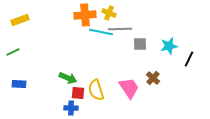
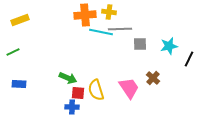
yellow cross: moved 1 px up; rotated 16 degrees counterclockwise
blue cross: moved 1 px right, 1 px up
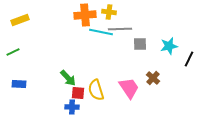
green arrow: rotated 24 degrees clockwise
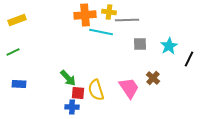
yellow rectangle: moved 3 px left
gray line: moved 7 px right, 9 px up
cyan star: rotated 18 degrees counterclockwise
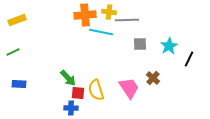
blue cross: moved 1 px left, 1 px down
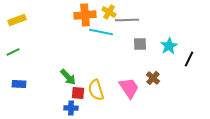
yellow cross: rotated 24 degrees clockwise
green arrow: moved 1 px up
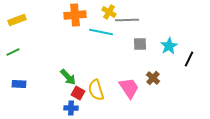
orange cross: moved 10 px left
red square: rotated 24 degrees clockwise
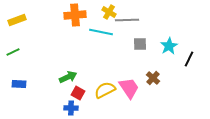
green arrow: rotated 72 degrees counterclockwise
yellow semicircle: moved 9 px right; rotated 80 degrees clockwise
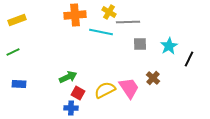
gray line: moved 1 px right, 2 px down
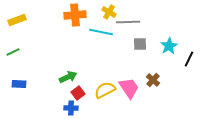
brown cross: moved 2 px down
red square: rotated 24 degrees clockwise
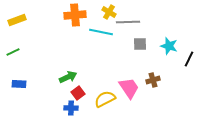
cyan star: rotated 24 degrees counterclockwise
brown cross: rotated 32 degrees clockwise
yellow semicircle: moved 9 px down
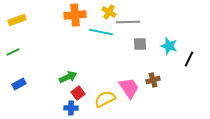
blue rectangle: rotated 32 degrees counterclockwise
